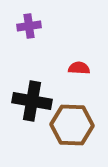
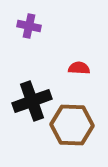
purple cross: rotated 20 degrees clockwise
black cross: rotated 30 degrees counterclockwise
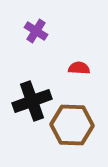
purple cross: moved 7 px right, 5 px down; rotated 20 degrees clockwise
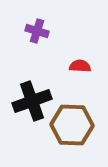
purple cross: moved 1 px right; rotated 15 degrees counterclockwise
red semicircle: moved 1 px right, 2 px up
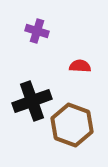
brown hexagon: rotated 18 degrees clockwise
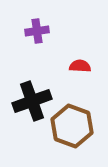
purple cross: rotated 25 degrees counterclockwise
brown hexagon: moved 1 px down
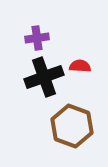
purple cross: moved 7 px down
black cross: moved 12 px right, 24 px up
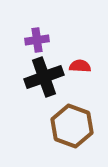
purple cross: moved 2 px down
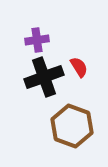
red semicircle: moved 1 px left, 1 px down; rotated 55 degrees clockwise
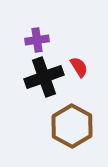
brown hexagon: rotated 9 degrees clockwise
